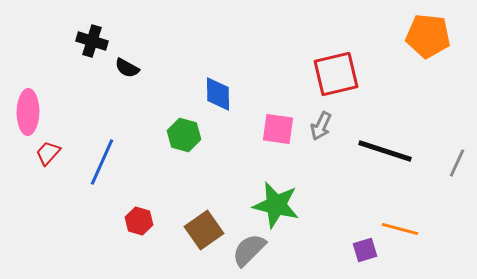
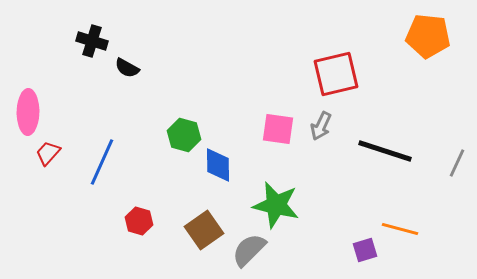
blue diamond: moved 71 px down
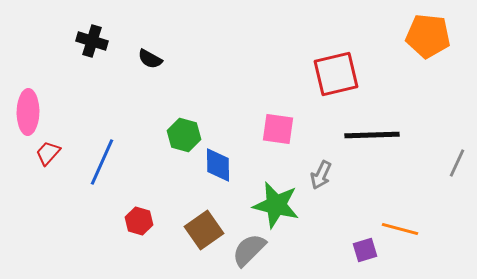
black semicircle: moved 23 px right, 9 px up
gray arrow: moved 49 px down
black line: moved 13 px left, 16 px up; rotated 20 degrees counterclockwise
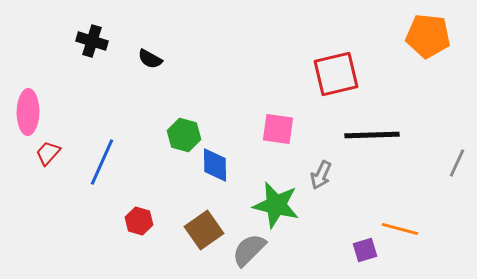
blue diamond: moved 3 px left
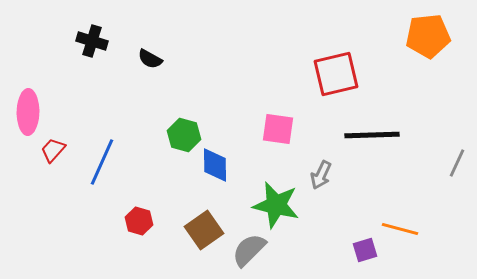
orange pentagon: rotated 12 degrees counterclockwise
red trapezoid: moved 5 px right, 3 px up
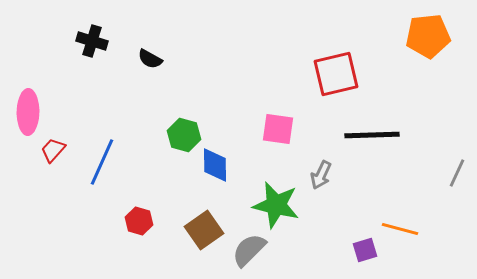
gray line: moved 10 px down
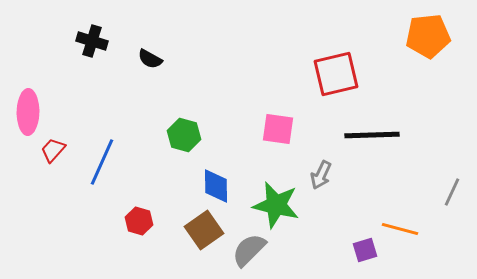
blue diamond: moved 1 px right, 21 px down
gray line: moved 5 px left, 19 px down
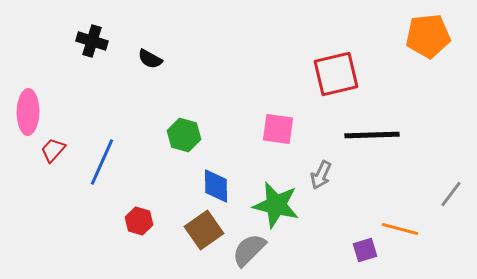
gray line: moved 1 px left, 2 px down; rotated 12 degrees clockwise
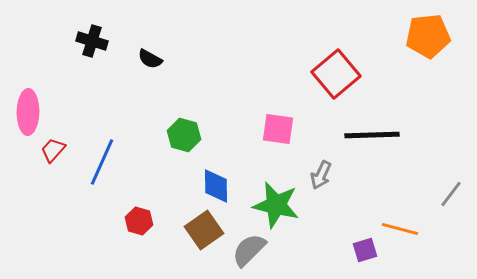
red square: rotated 27 degrees counterclockwise
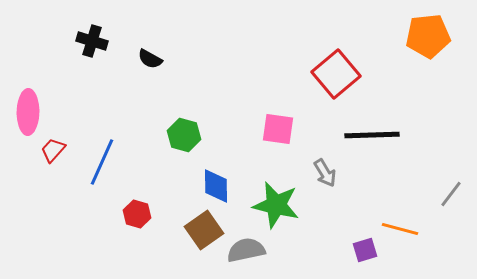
gray arrow: moved 4 px right, 2 px up; rotated 56 degrees counterclockwise
red hexagon: moved 2 px left, 7 px up
gray semicircle: moved 3 px left; rotated 33 degrees clockwise
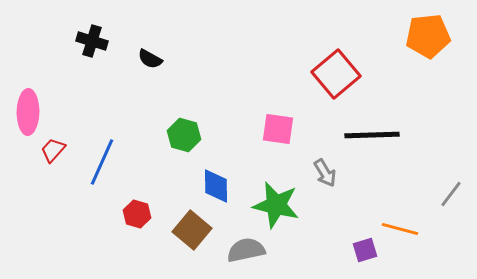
brown square: moved 12 px left; rotated 15 degrees counterclockwise
